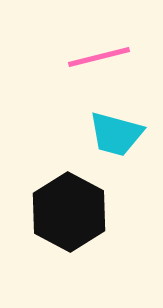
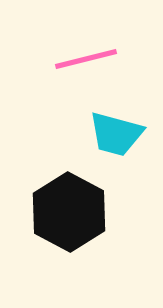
pink line: moved 13 px left, 2 px down
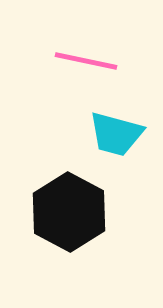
pink line: moved 2 px down; rotated 26 degrees clockwise
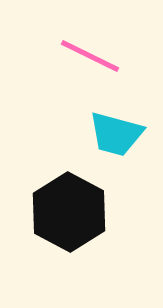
pink line: moved 4 px right, 5 px up; rotated 14 degrees clockwise
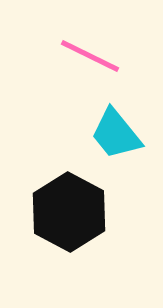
cyan trapezoid: rotated 36 degrees clockwise
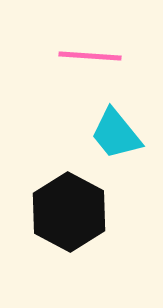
pink line: rotated 22 degrees counterclockwise
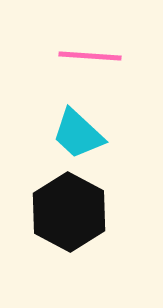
cyan trapezoid: moved 38 px left; rotated 8 degrees counterclockwise
